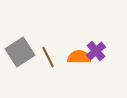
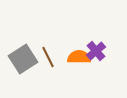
gray square: moved 3 px right, 7 px down
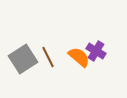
purple cross: rotated 18 degrees counterclockwise
orange semicircle: rotated 40 degrees clockwise
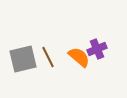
purple cross: moved 1 px right, 2 px up; rotated 36 degrees clockwise
gray square: rotated 20 degrees clockwise
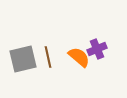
brown line: rotated 15 degrees clockwise
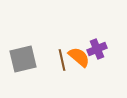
brown line: moved 14 px right, 3 px down
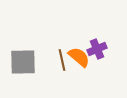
gray square: moved 3 px down; rotated 12 degrees clockwise
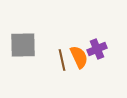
orange semicircle: rotated 25 degrees clockwise
gray square: moved 17 px up
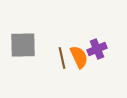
brown line: moved 2 px up
